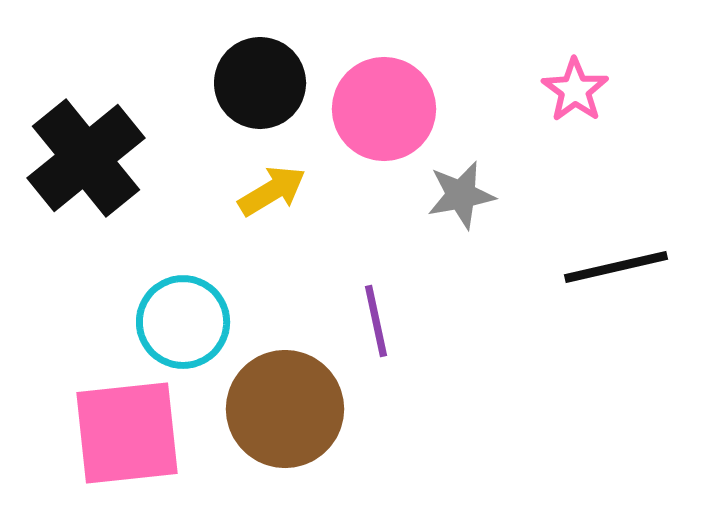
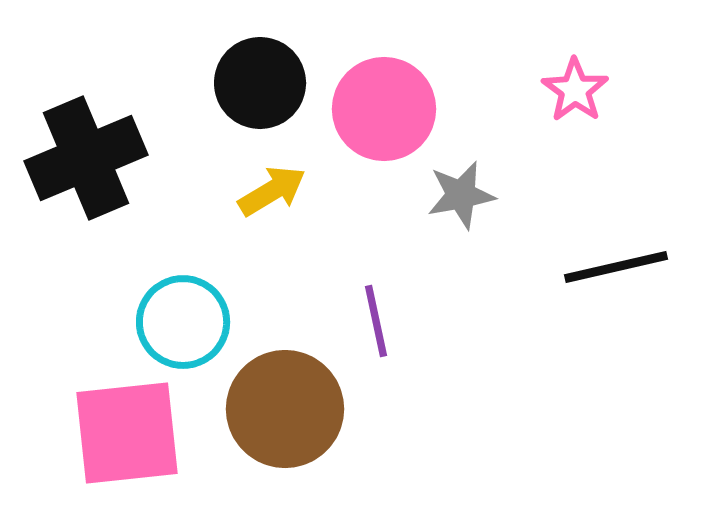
black cross: rotated 16 degrees clockwise
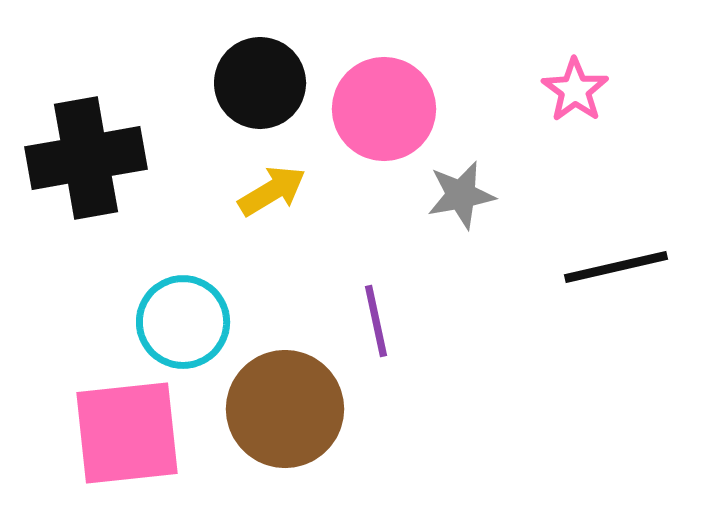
black cross: rotated 13 degrees clockwise
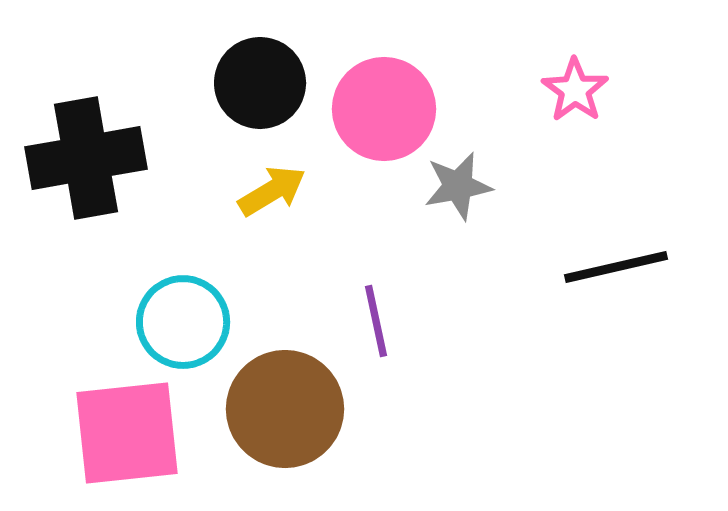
gray star: moved 3 px left, 9 px up
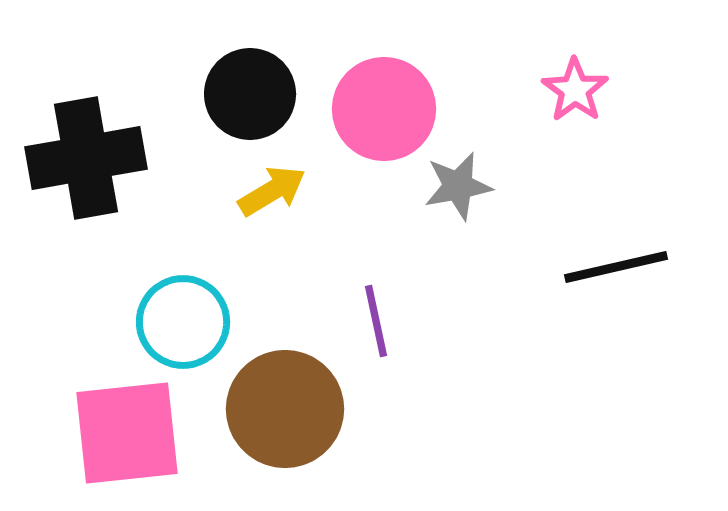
black circle: moved 10 px left, 11 px down
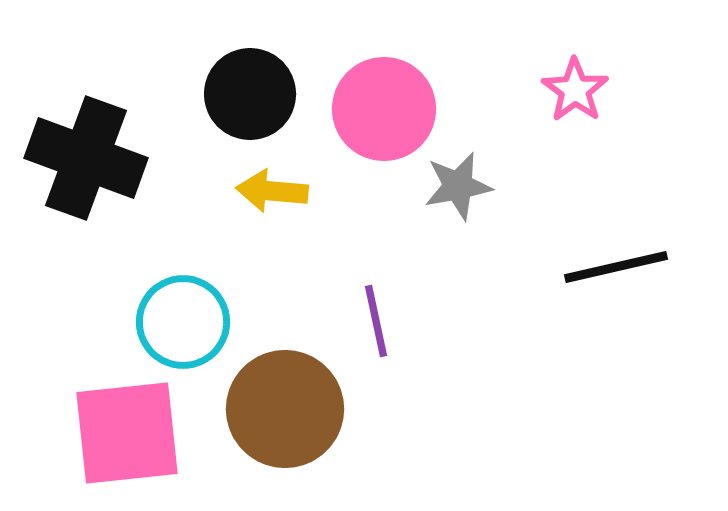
black cross: rotated 30 degrees clockwise
yellow arrow: rotated 144 degrees counterclockwise
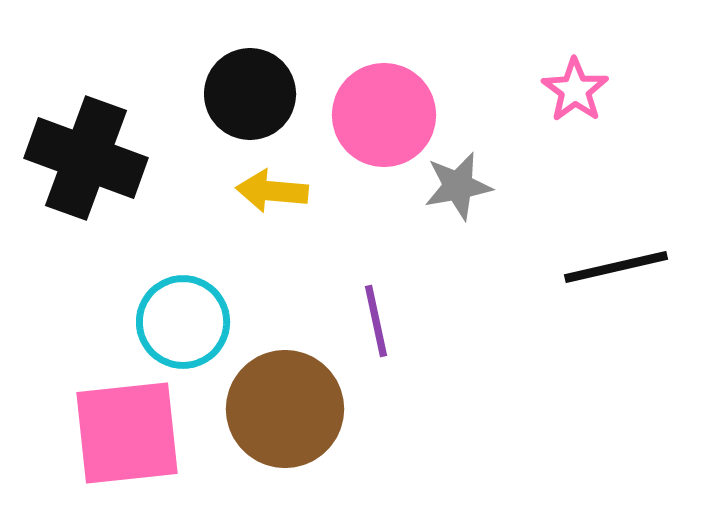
pink circle: moved 6 px down
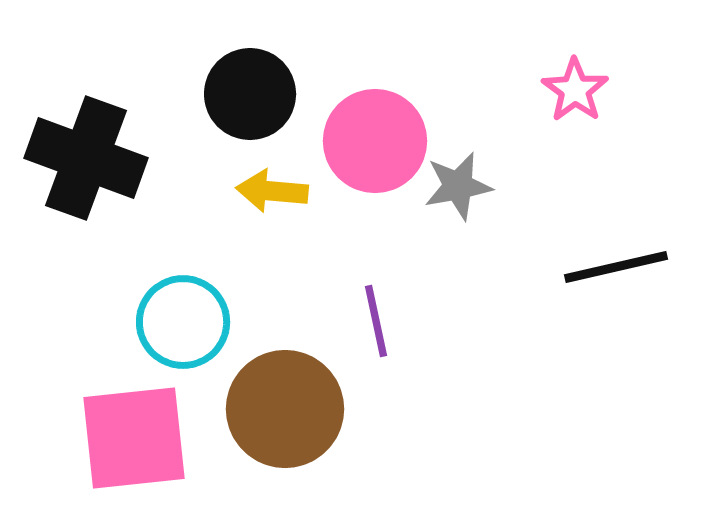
pink circle: moved 9 px left, 26 px down
pink square: moved 7 px right, 5 px down
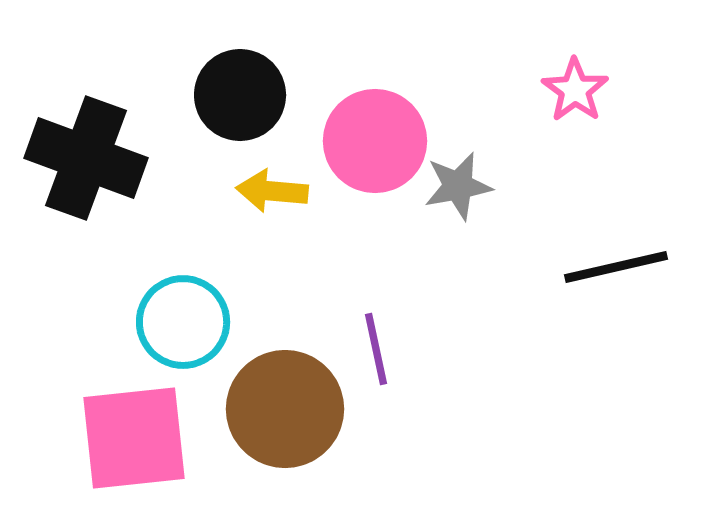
black circle: moved 10 px left, 1 px down
purple line: moved 28 px down
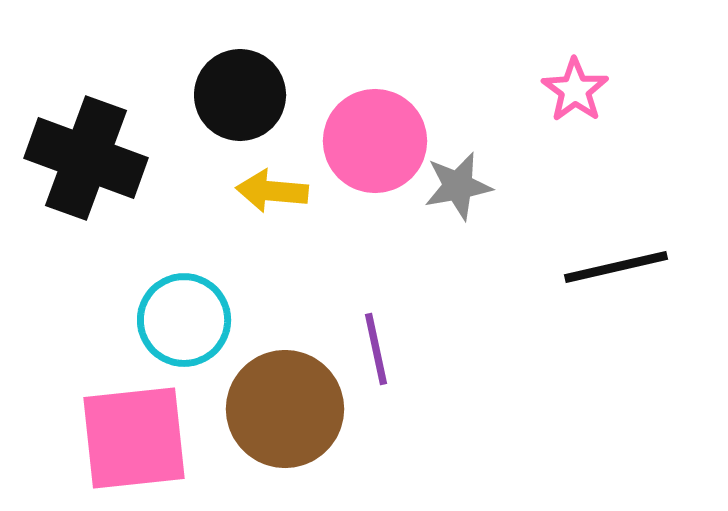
cyan circle: moved 1 px right, 2 px up
